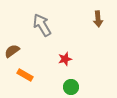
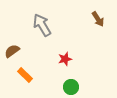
brown arrow: rotated 28 degrees counterclockwise
orange rectangle: rotated 14 degrees clockwise
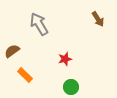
gray arrow: moved 3 px left, 1 px up
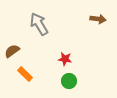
brown arrow: rotated 49 degrees counterclockwise
red star: rotated 24 degrees clockwise
orange rectangle: moved 1 px up
green circle: moved 2 px left, 6 px up
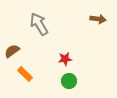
red star: rotated 16 degrees counterclockwise
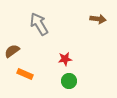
orange rectangle: rotated 21 degrees counterclockwise
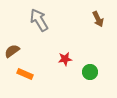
brown arrow: rotated 56 degrees clockwise
gray arrow: moved 4 px up
green circle: moved 21 px right, 9 px up
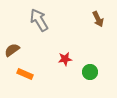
brown semicircle: moved 1 px up
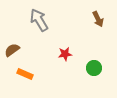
red star: moved 5 px up
green circle: moved 4 px right, 4 px up
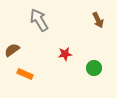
brown arrow: moved 1 px down
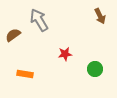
brown arrow: moved 2 px right, 4 px up
brown semicircle: moved 1 px right, 15 px up
green circle: moved 1 px right, 1 px down
orange rectangle: rotated 14 degrees counterclockwise
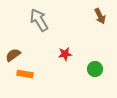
brown semicircle: moved 20 px down
